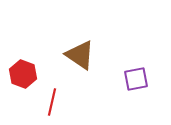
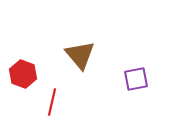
brown triangle: rotated 16 degrees clockwise
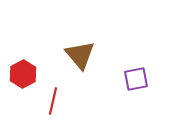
red hexagon: rotated 12 degrees clockwise
red line: moved 1 px right, 1 px up
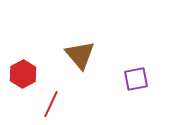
red line: moved 2 px left, 3 px down; rotated 12 degrees clockwise
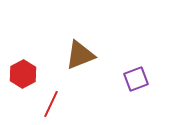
brown triangle: rotated 48 degrees clockwise
purple square: rotated 10 degrees counterclockwise
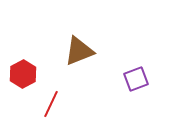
brown triangle: moved 1 px left, 4 px up
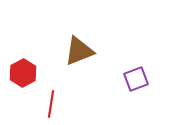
red hexagon: moved 1 px up
red line: rotated 16 degrees counterclockwise
